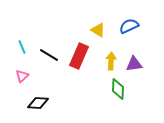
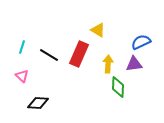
blue semicircle: moved 12 px right, 16 px down
cyan line: rotated 40 degrees clockwise
red rectangle: moved 2 px up
yellow arrow: moved 3 px left, 3 px down
pink triangle: rotated 32 degrees counterclockwise
green diamond: moved 2 px up
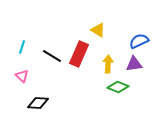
blue semicircle: moved 2 px left, 1 px up
black line: moved 3 px right, 1 px down
green diamond: rotated 70 degrees counterclockwise
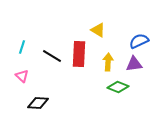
red rectangle: rotated 20 degrees counterclockwise
yellow arrow: moved 2 px up
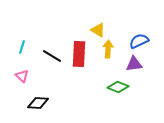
yellow arrow: moved 13 px up
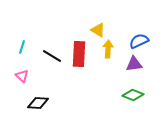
green diamond: moved 15 px right, 8 px down
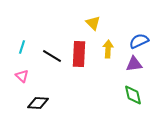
yellow triangle: moved 5 px left, 7 px up; rotated 14 degrees clockwise
green diamond: rotated 55 degrees clockwise
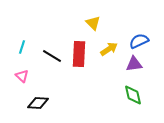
yellow arrow: moved 1 px right; rotated 54 degrees clockwise
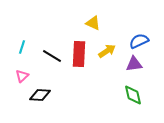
yellow triangle: rotated 21 degrees counterclockwise
yellow arrow: moved 2 px left, 2 px down
pink triangle: rotated 32 degrees clockwise
black diamond: moved 2 px right, 8 px up
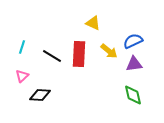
blue semicircle: moved 6 px left
yellow arrow: moved 2 px right; rotated 72 degrees clockwise
